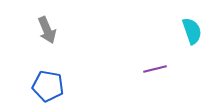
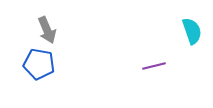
purple line: moved 1 px left, 3 px up
blue pentagon: moved 9 px left, 22 px up
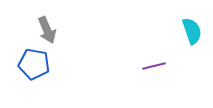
blue pentagon: moved 5 px left
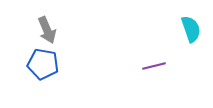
cyan semicircle: moved 1 px left, 2 px up
blue pentagon: moved 9 px right
